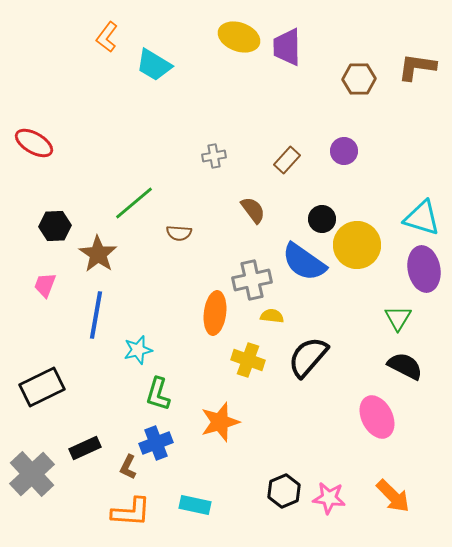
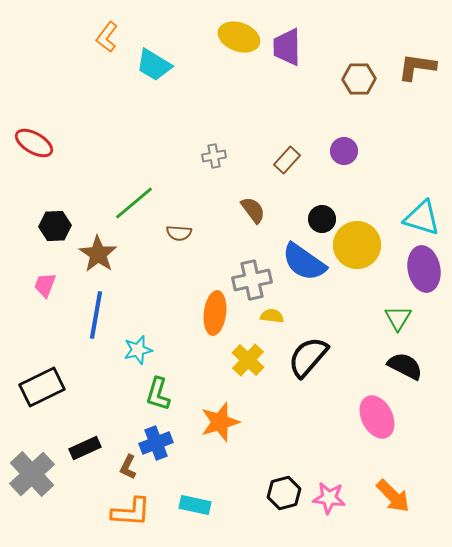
yellow cross at (248, 360): rotated 24 degrees clockwise
black hexagon at (284, 491): moved 2 px down; rotated 8 degrees clockwise
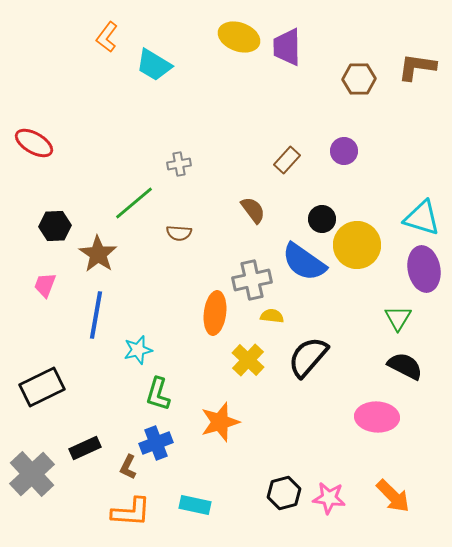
gray cross at (214, 156): moved 35 px left, 8 px down
pink ellipse at (377, 417): rotated 60 degrees counterclockwise
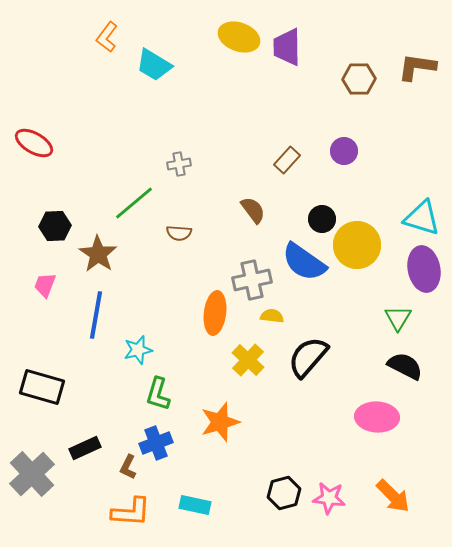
black rectangle at (42, 387): rotated 42 degrees clockwise
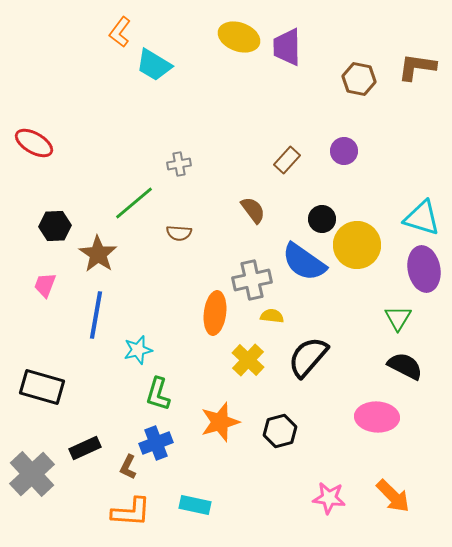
orange L-shape at (107, 37): moved 13 px right, 5 px up
brown hexagon at (359, 79): rotated 12 degrees clockwise
black hexagon at (284, 493): moved 4 px left, 62 px up
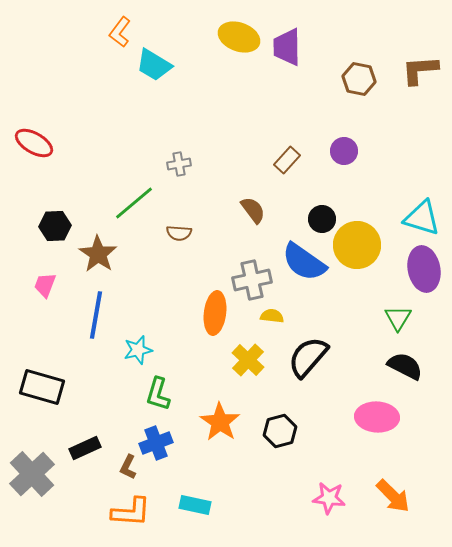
brown L-shape at (417, 67): moved 3 px right, 3 px down; rotated 12 degrees counterclockwise
orange star at (220, 422): rotated 21 degrees counterclockwise
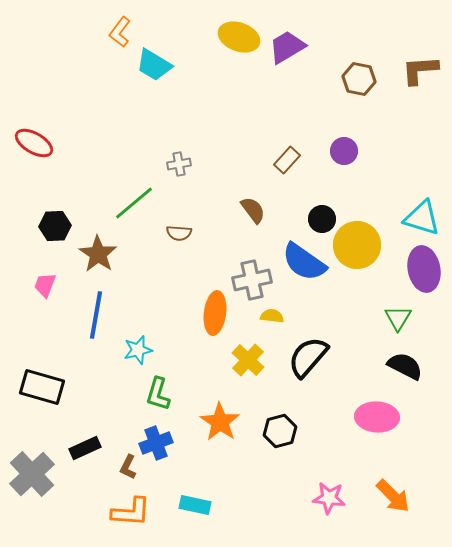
purple trapezoid at (287, 47): rotated 60 degrees clockwise
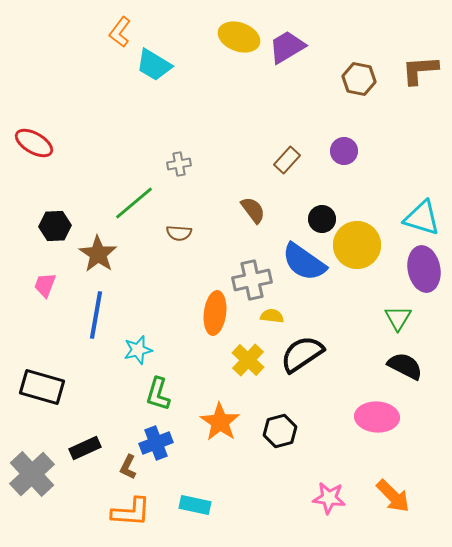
black semicircle at (308, 357): moved 6 px left, 3 px up; rotated 15 degrees clockwise
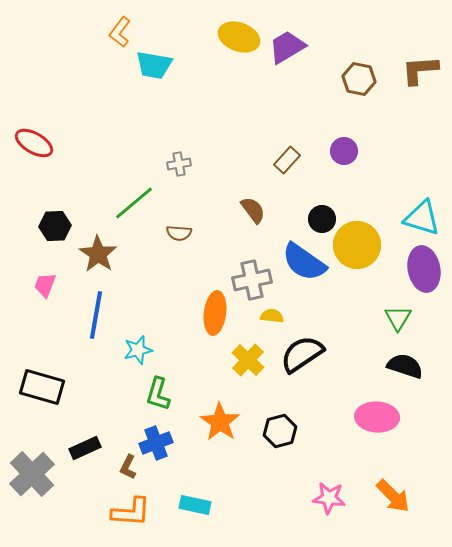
cyan trapezoid at (154, 65): rotated 21 degrees counterclockwise
black semicircle at (405, 366): rotated 9 degrees counterclockwise
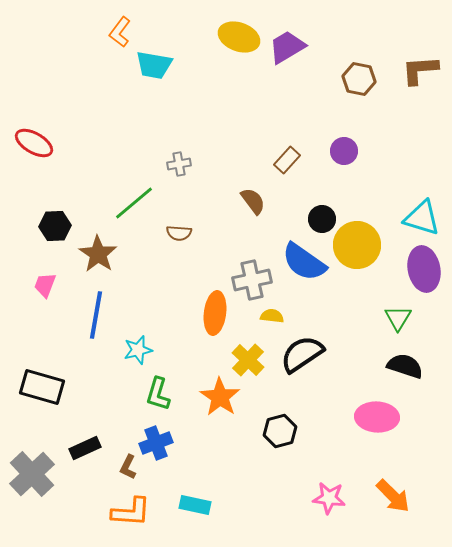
brown semicircle at (253, 210): moved 9 px up
orange star at (220, 422): moved 25 px up
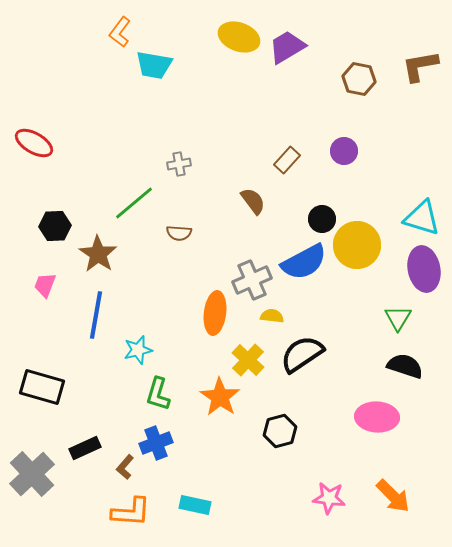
brown L-shape at (420, 70): moved 4 px up; rotated 6 degrees counterclockwise
blue semicircle at (304, 262): rotated 63 degrees counterclockwise
gray cross at (252, 280): rotated 12 degrees counterclockwise
brown L-shape at (128, 467): moved 3 px left; rotated 15 degrees clockwise
